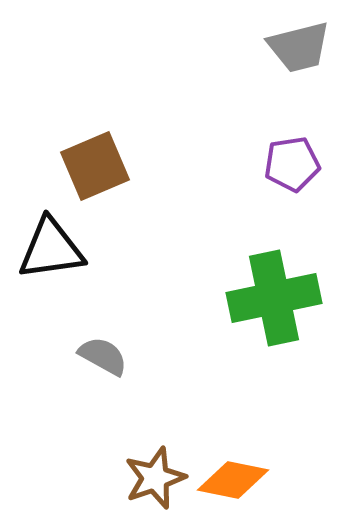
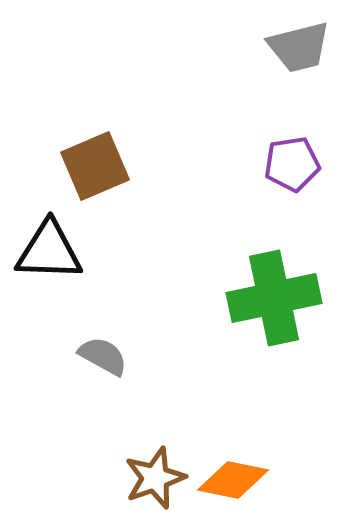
black triangle: moved 2 px left, 2 px down; rotated 10 degrees clockwise
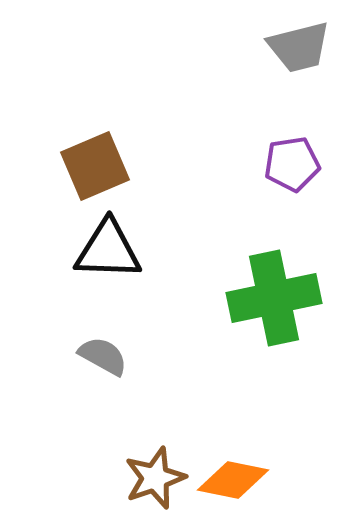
black triangle: moved 59 px right, 1 px up
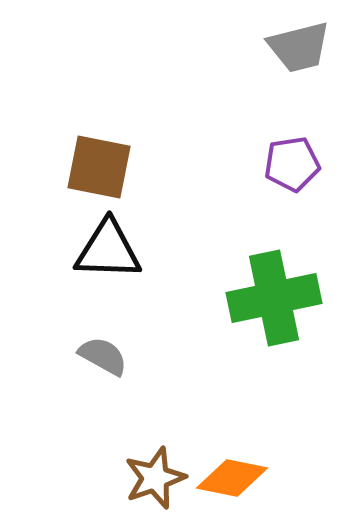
brown square: moved 4 px right, 1 px down; rotated 34 degrees clockwise
orange diamond: moved 1 px left, 2 px up
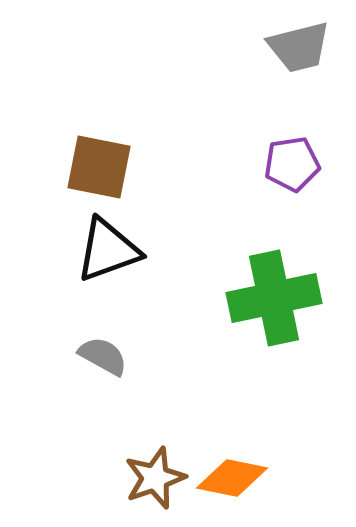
black triangle: rotated 22 degrees counterclockwise
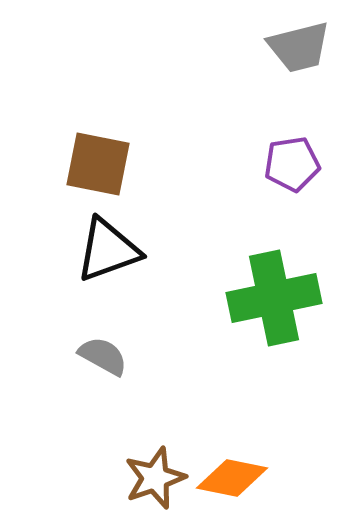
brown square: moved 1 px left, 3 px up
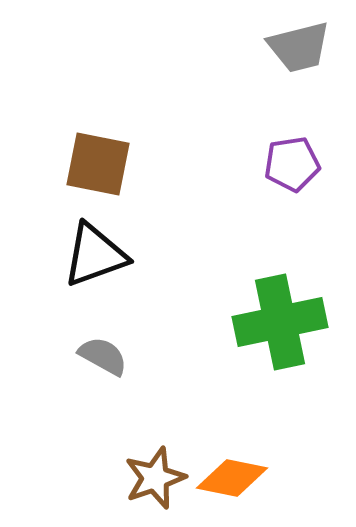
black triangle: moved 13 px left, 5 px down
green cross: moved 6 px right, 24 px down
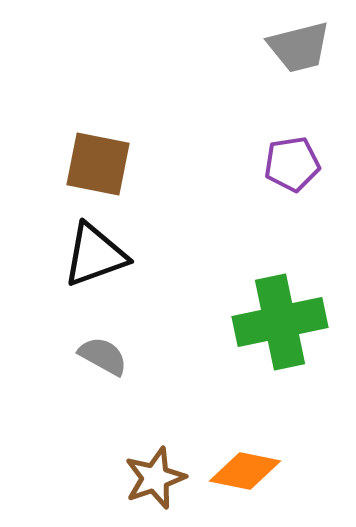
orange diamond: moved 13 px right, 7 px up
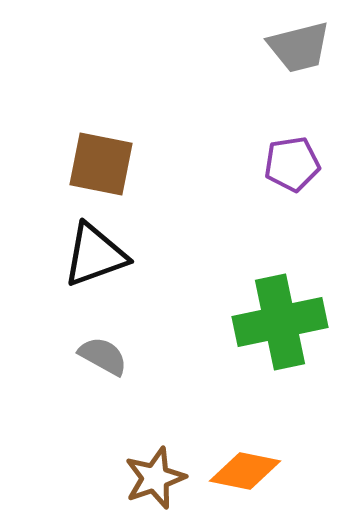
brown square: moved 3 px right
